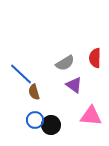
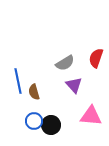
red semicircle: moved 1 px right; rotated 18 degrees clockwise
blue line: moved 3 px left, 7 px down; rotated 35 degrees clockwise
purple triangle: rotated 12 degrees clockwise
blue circle: moved 1 px left, 1 px down
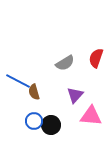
blue line: rotated 50 degrees counterclockwise
purple triangle: moved 1 px right, 10 px down; rotated 24 degrees clockwise
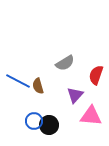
red semicircle: moved 17 px down
brown semicircle: moved 4 px right, 6 px up
black circle: moved 2 px left
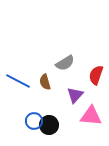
brown semicircle: moved 7 px right, 4 px up
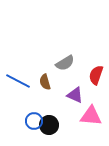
purple triangle: rotated 48 degrees counterclockwise
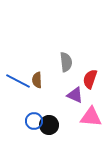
gray semicircle: moved 1 px right, 1 px up; rotated 66 degrees counterclockwise
red semicircle: moved 6 px left, 4 px down
brown semicircle: moved 8 px left, 2 px up; rotated 14 degrees clockwise
pink triangle: moved 1 px down
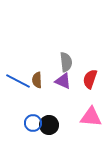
purple triangle: moved 12 px left, 14 px up
blue circle: moved 1 px left, 2 px down
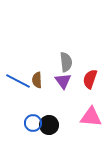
purple triangle: rotated 30 degrees clockwise
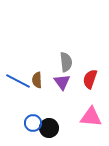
purple triangle: moved 1 px left, 1 px down
black circle: moved 3 px down
